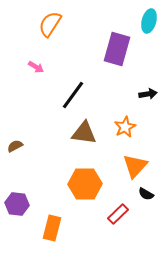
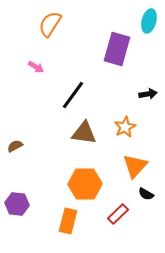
orange rectangle: moved 16 px right, 7 px up
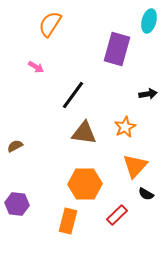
red rectangle: moved 1 px left, 1 px down
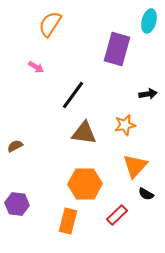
orange star: moved 2 px up; rotated 15 degrees clockwise
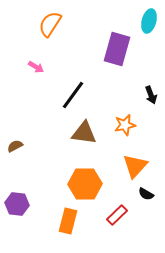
black arrow: moved 3 px right, 1 px down; rotated 78 degrees clockwise
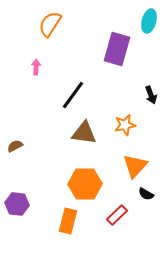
pink arrow: rotated 119 degrees counterclockwise
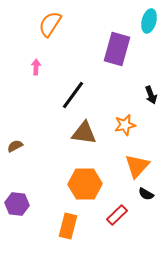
orange triangle: moved 2 px right
orange rectangle: moved 5 px down
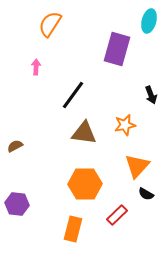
orange rectangle: moved 5 px right, 3 px down
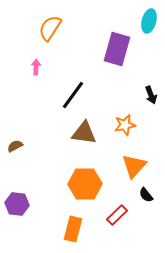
orange semicircle: moved 4 px down
orange triangle: moved 3 px left
black semicircle: moved 1 px down; rotated 21 degrees clockwise
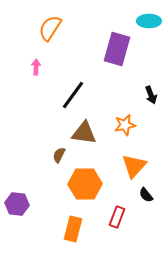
cyan ellipse: rotated 75 degrees clockwise
brown semicircle: moved 44 px right, 9 px down; rotated 35 degrees counterclockwise
red rectangle: moved 2 px down; rotated 25 degrees counterclockwise
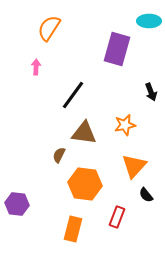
orange semicircle: moved 1 px left
black arrow: moved 3 px up
orange hexagon: rotated 8 degrees clockwise
